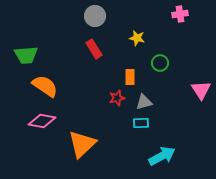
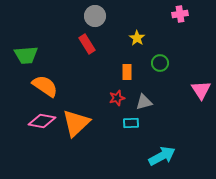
yellow star: rotated 21 degrees clockwise
red rectangle: moved 7 px left, 5 px up
orange rectangle: moved 3 px left, 5 px up
cyan rectangle: moved 10 px left
orange triangle: moved 6 px left, 21 px up
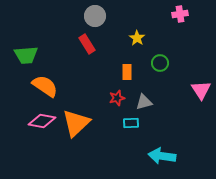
cyan arrow: rotated 144 degrees counterclockwise
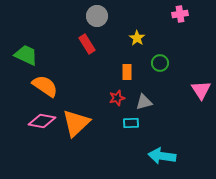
gray circle: moved 2 px right
green trapezoid: rotated 150 degrees counterclockwise
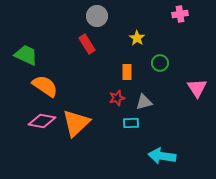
pink triangle: moved 4 px left, 2 px up
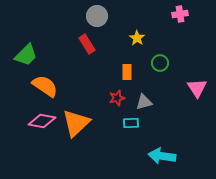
green trapezoid: rotated 110 degrees clockwise
